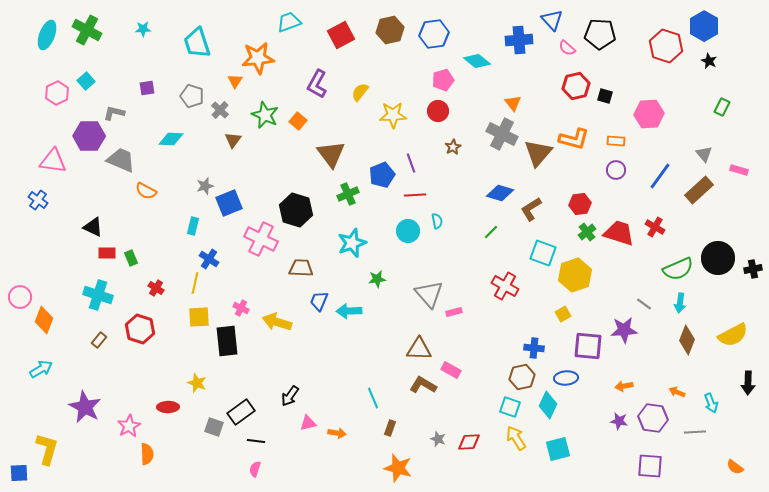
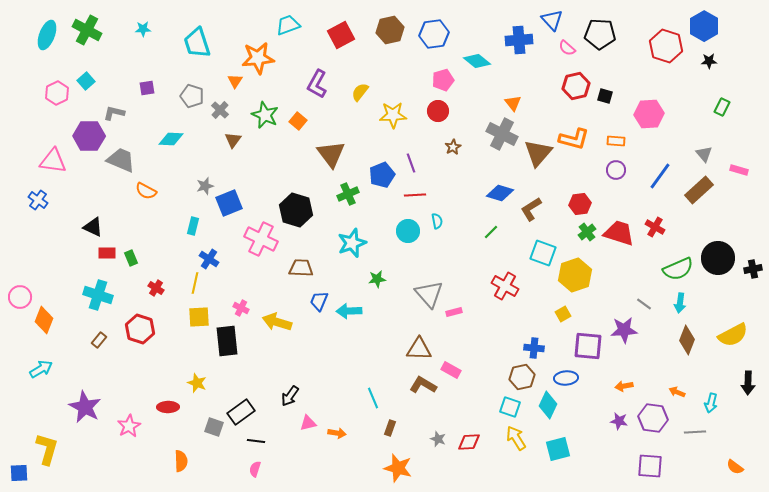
cyan trapezoid at (289, 22): moved 1 px left, 3 px down
black star at (709, 61): rotated 28 degrees counterclockwise
cyan arrow at (711, 403): rotated 36 degrees clockwise
orange semicircle at (147, 454): moved 34 px right, 7 px down
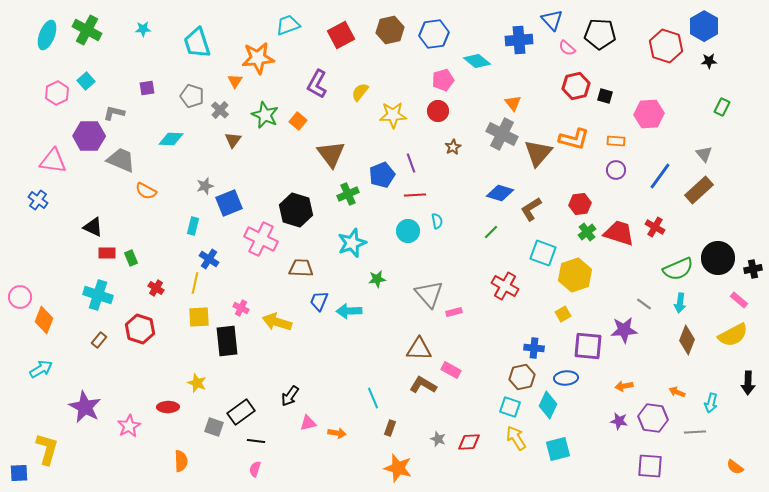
pink rectangle at (739, 170): moved 130 px down; rotated 24 degrees clockwise
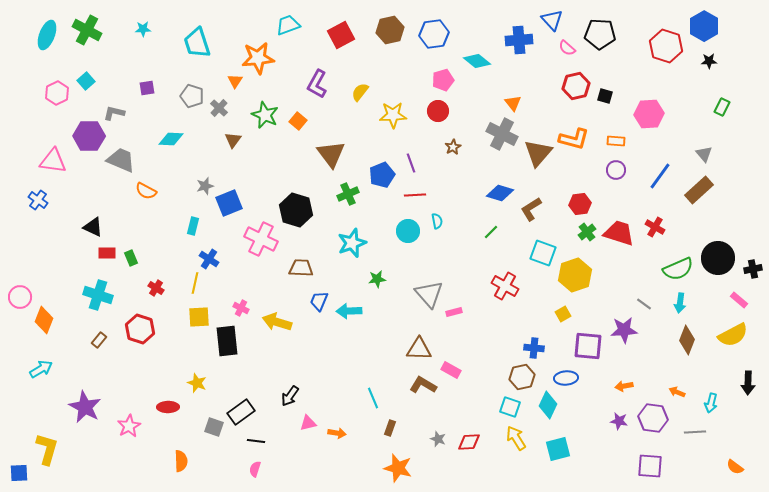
gray cross at (220, 110): moved 1 px left, 2 px up
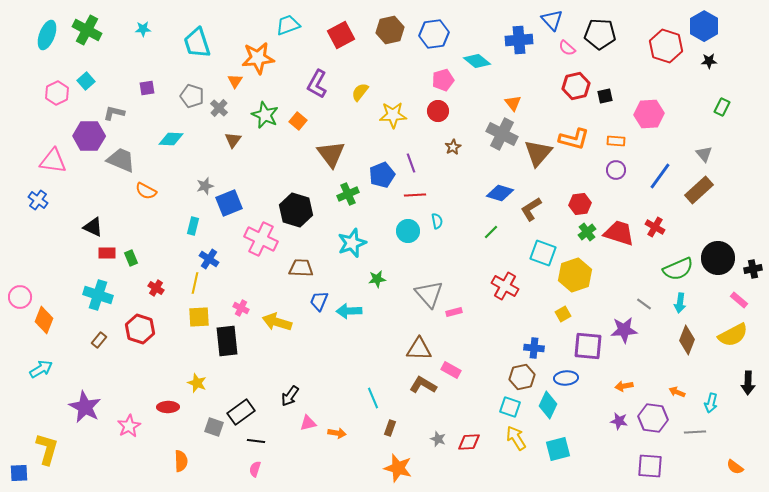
black square at (605, 96): rotated 28 degrees counterclockwise
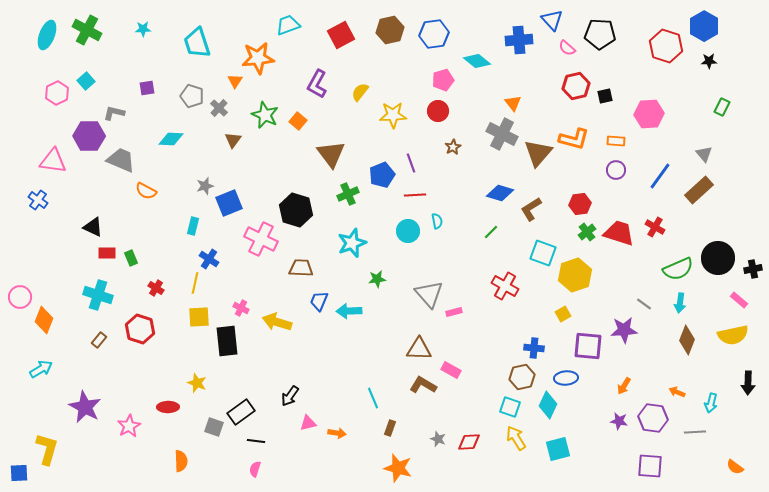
yellow semicircle at (733, 335): rotated 16 degrees clockwise
orange arrow at (624, 386): rotated 48 degrees counterclockwise
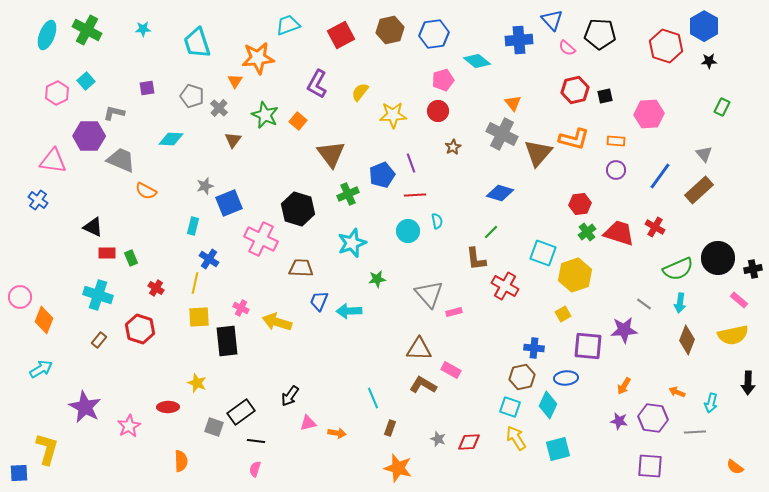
red hexagon at (576, 86): moved 1 px left, 4 px down
brown L-shape at (531, 209): moved 55 px left, 50 px down; rotated 65 degrees counterclockwise
black hexagon at (296, 210): moved 2 px right, 1 px up
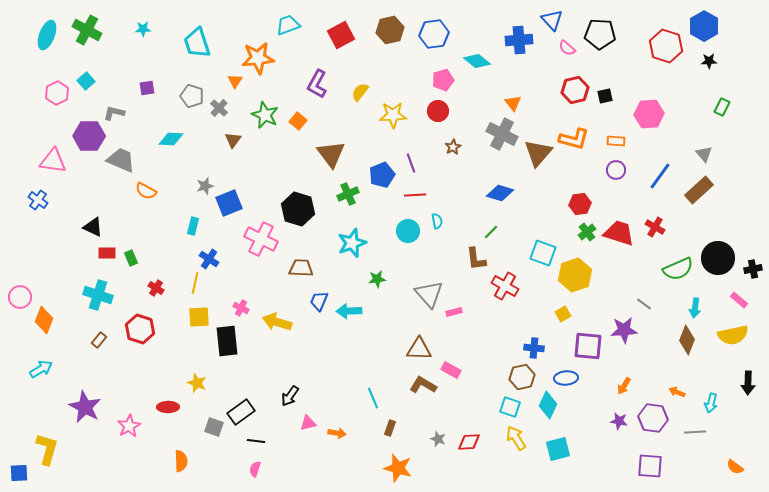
cyan arrow at (680, 303): moved 15 px right, 5 px down
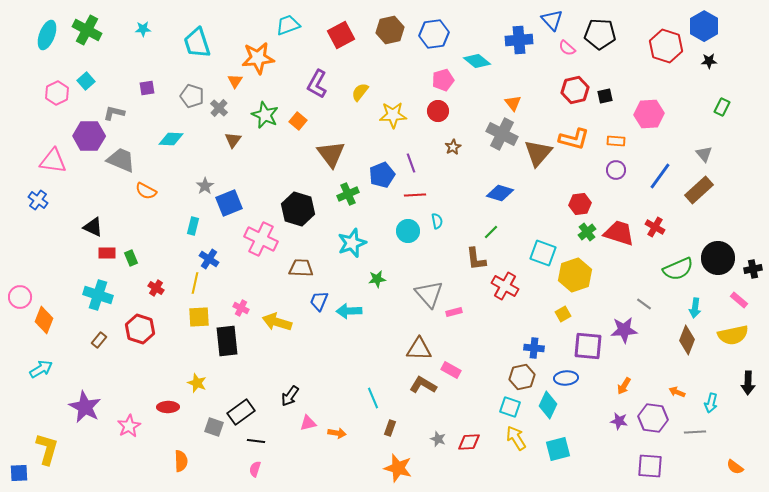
gray star at (205, 186): rotated 18 degrees counterclockwise
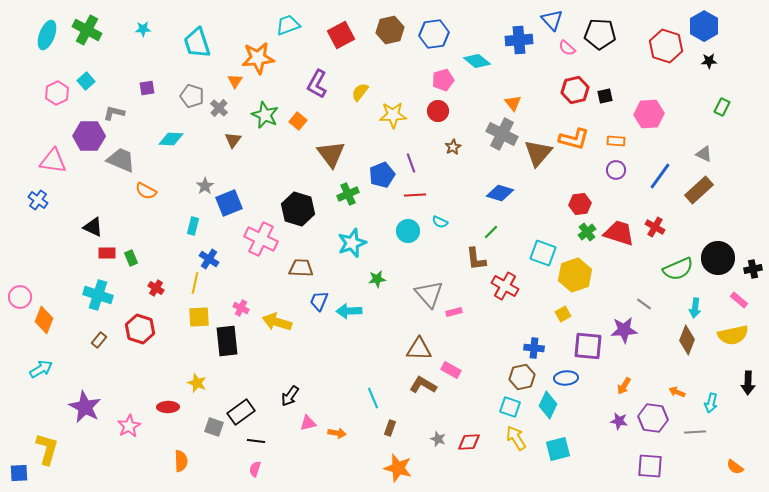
gray triangle at (704, 154): rotated 24 degrees counterclockwise
cyan semicircle at (437, 221): moved 3 px right, 1 px down; rotated 126 degrees clockwise
